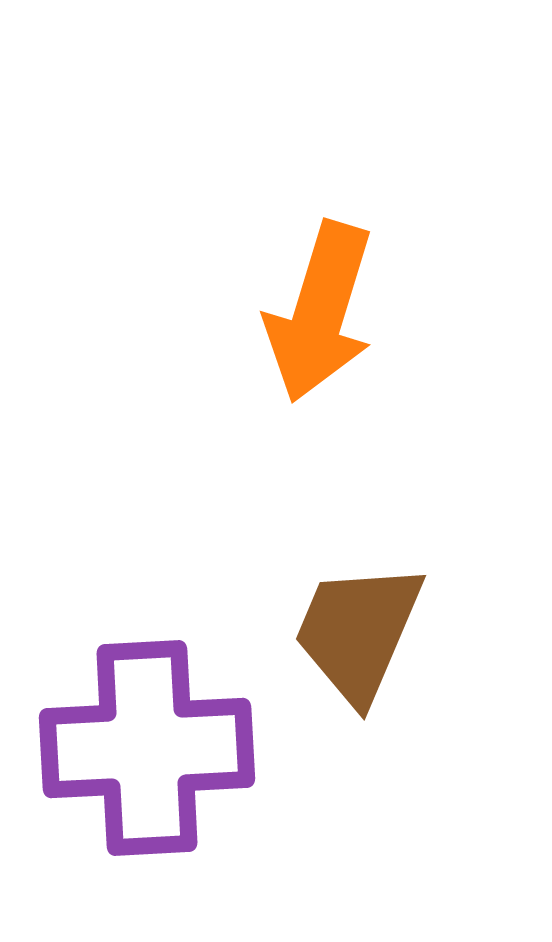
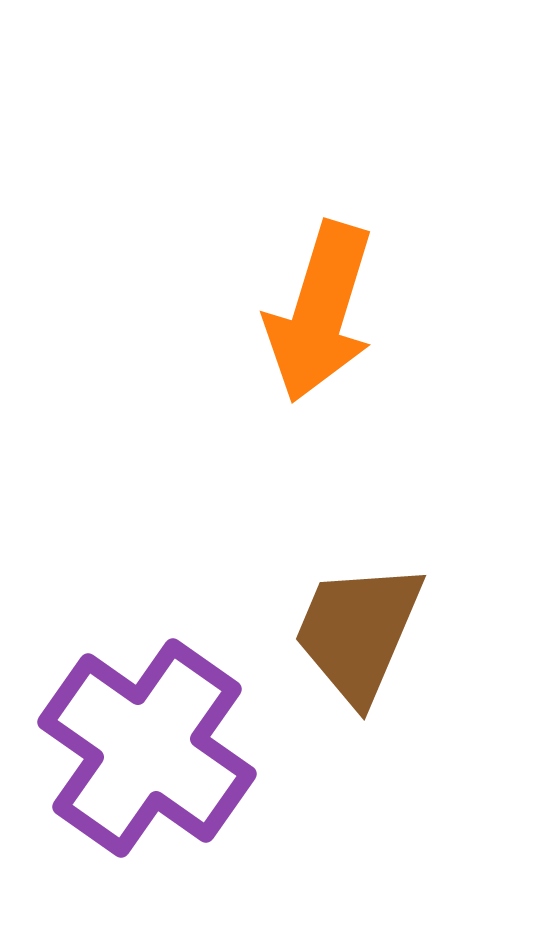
purple cross: rotated 38 degrees clockwise
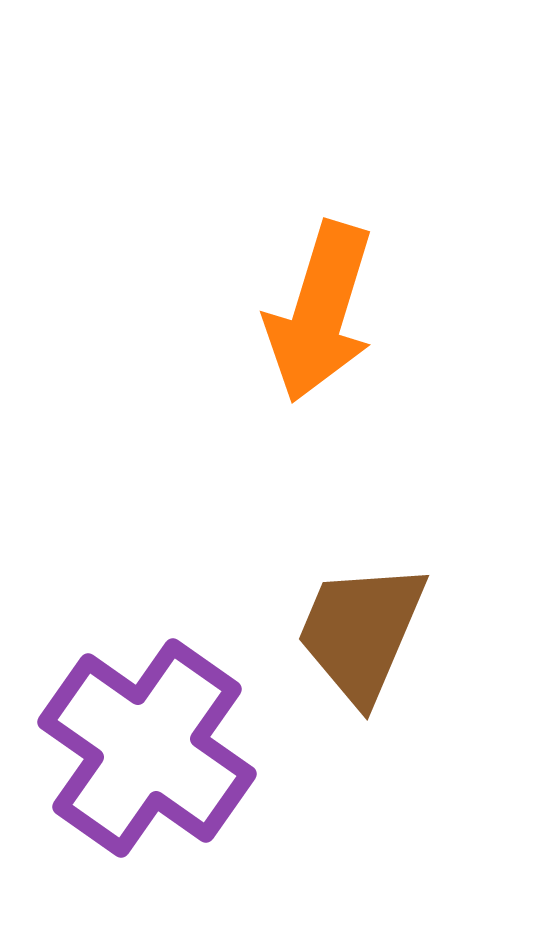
brown trapezoid: moved 3 px right
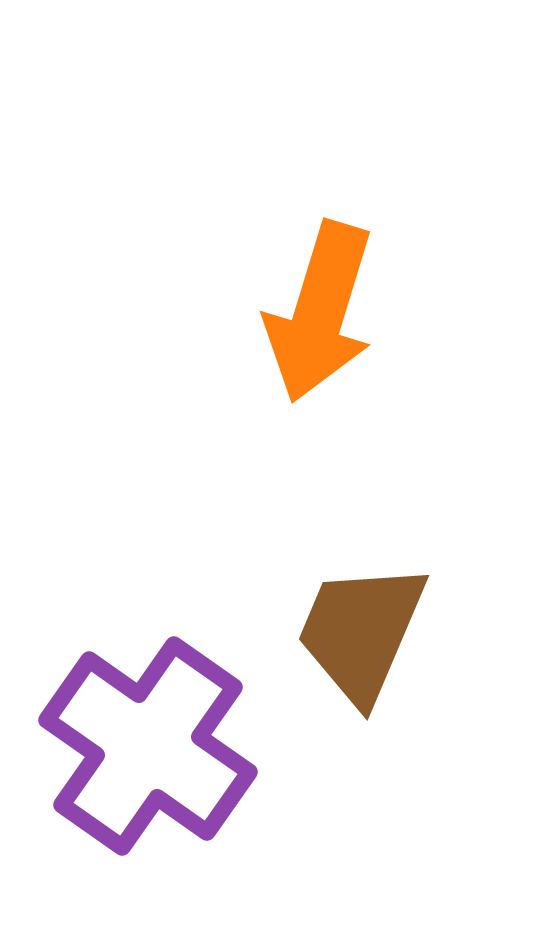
purple cross: moved 1 px right, 2 px up
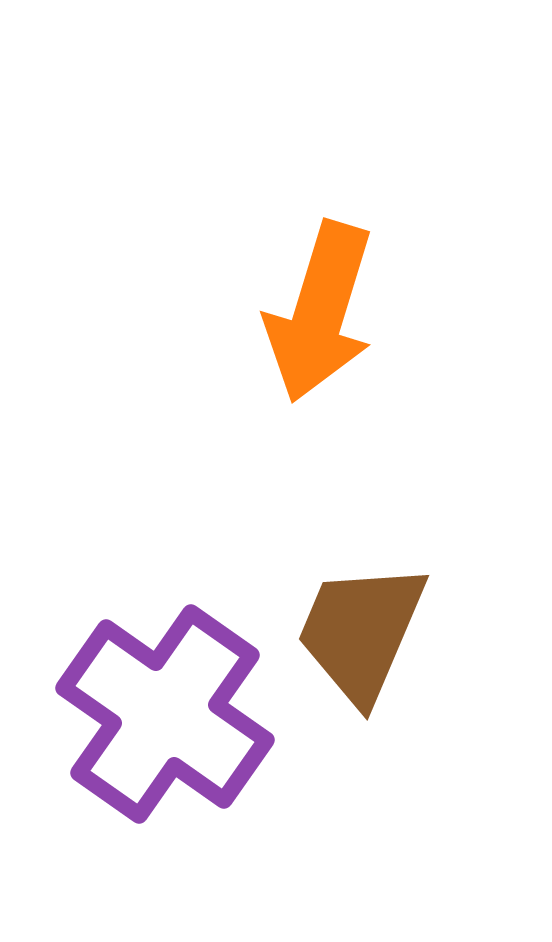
purple cross: moved 17 px right, 32 px up
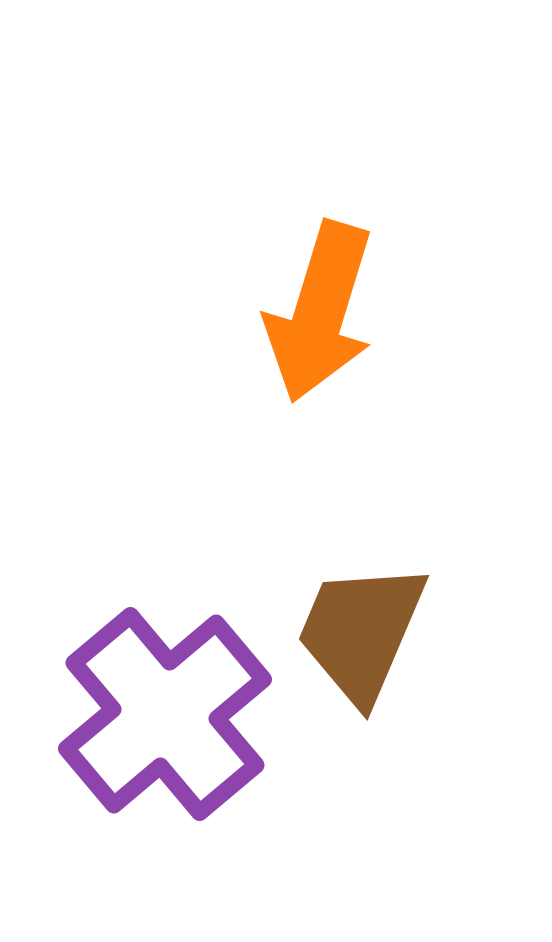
purple cross: rotated 15 degrees clockwise
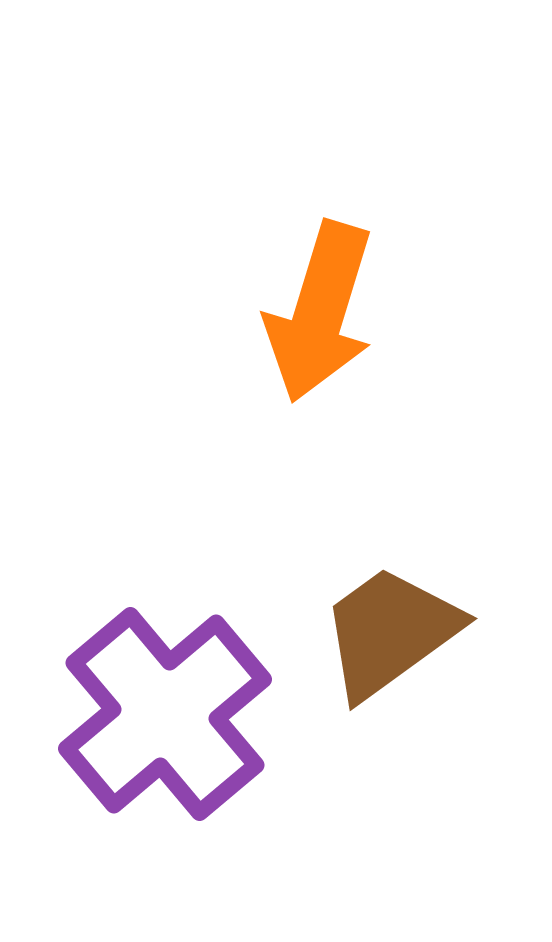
brown trapezoid: moved 29 px right; rotated 31 degrees clockwise
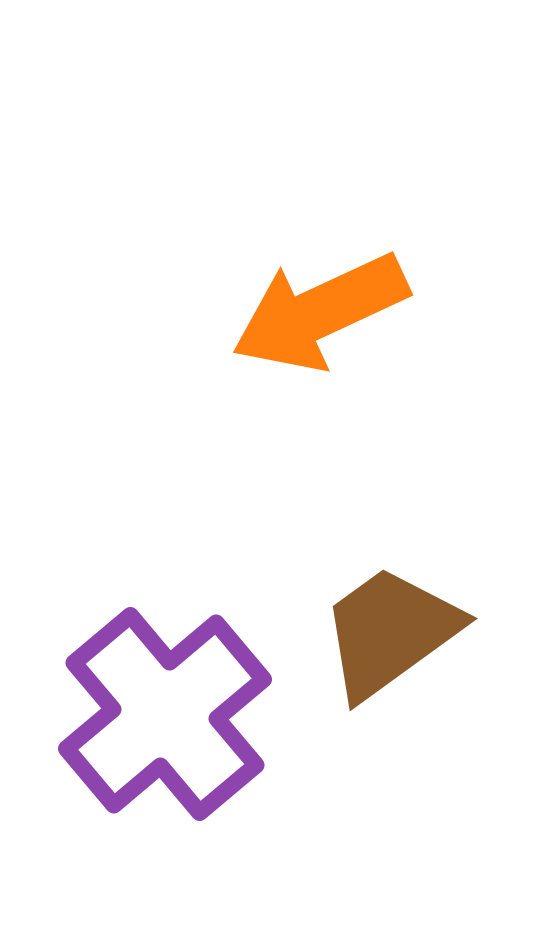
orange arrow: rotated 48 degrees clockwise
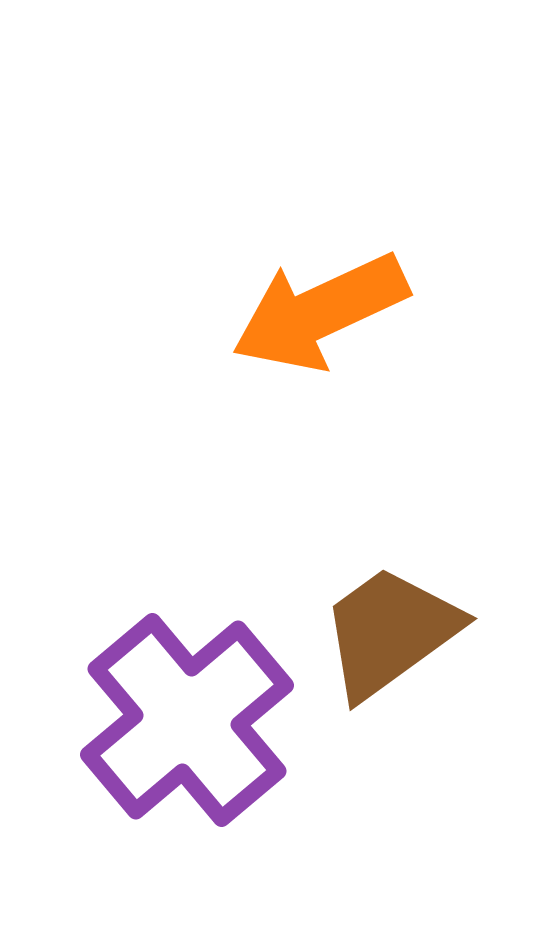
purple cross: moved 22 px right, 6 px down
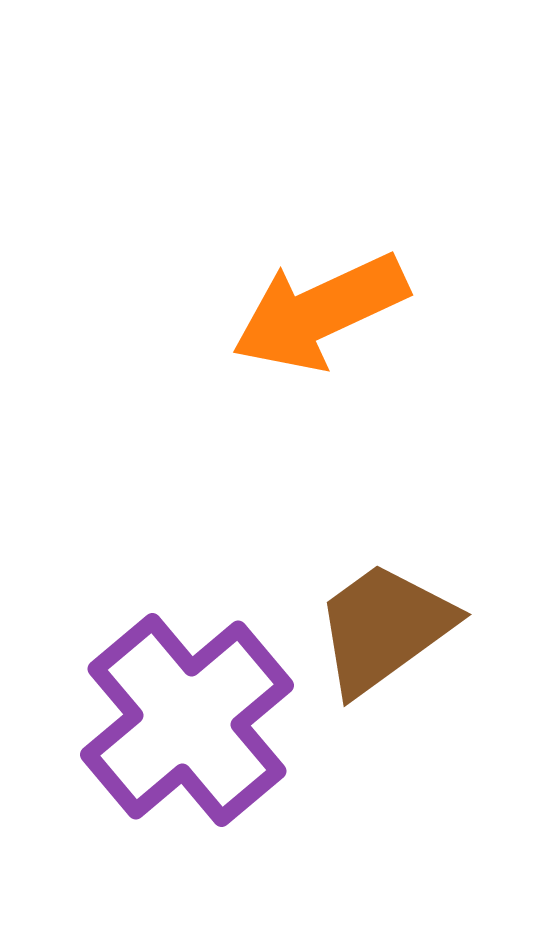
brown trapezoid: moved 6 px left, 4 px up
